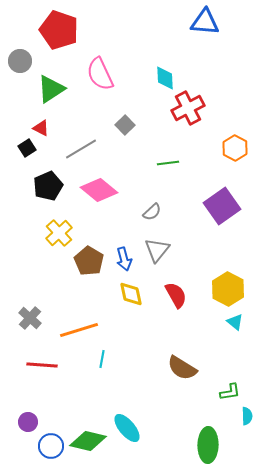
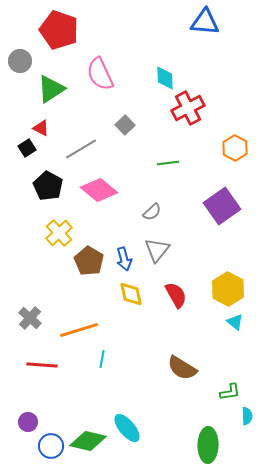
black pentagon: rotated 20 degrees counterclockwise
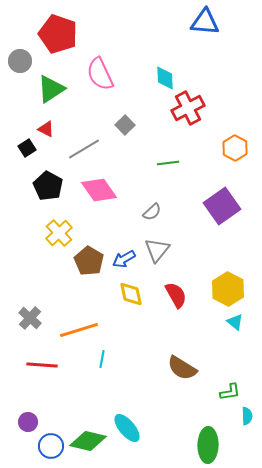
red pentagon: moved 1 px left, 4 px down
red triangle: moved 5 px right, 1 px down
gray line: moved 3 px right
pink diamond: rotated 15 degrees clockwise
blue arrow: rotated 75 degrees clockwise
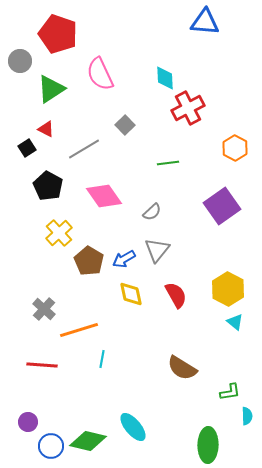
pink diamond: moved 5 px right, 6 px down
gray cross: moved 14 px right, 9 px up
cyan ellipse: moved 6 px right, 1 px up
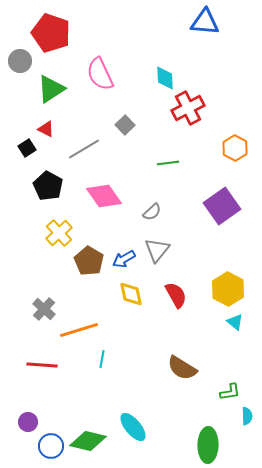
red pentagon: moved 7 px left, 1 px up
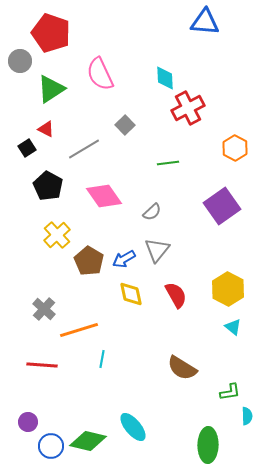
yellow cross: moved 2 px left, 2 px down
cyan triangle: moved 2 px left, 5 px down
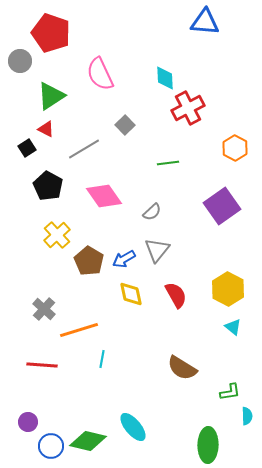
green triangle: moved 7 px down
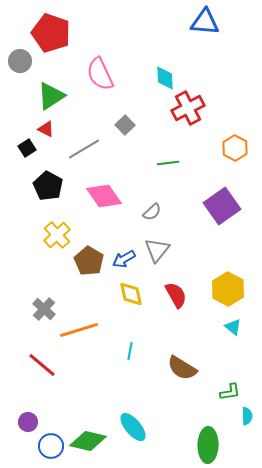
cyan line: moved 28 px right, 8 px up
red line: rotated 36 degrees clockwise
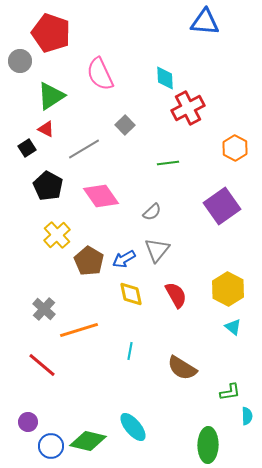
pink diamond: moved 3 px left
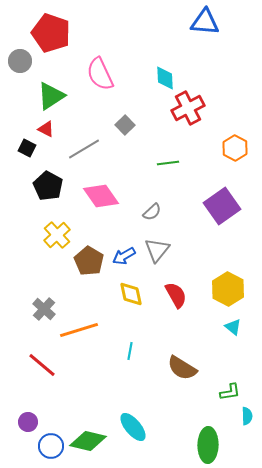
black square: rotated 30 degrees counterclockwise
blue arrow: moved 3 px up
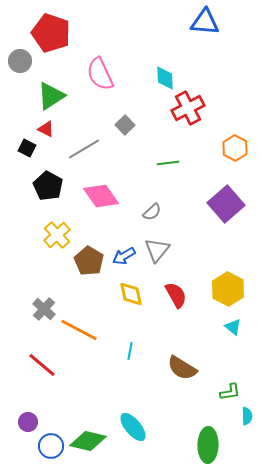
purple square: moved 4 px right, 2 px up; rotated 6 degrees counterclockwise
orange line: rotated 45 degrees clockwise
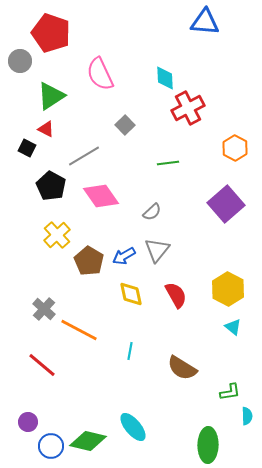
gray line: moved 7 px down
black pentagon: moved 3 px right
